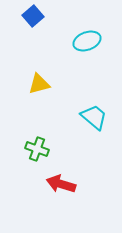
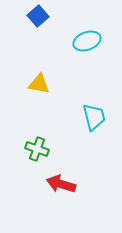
blue square: moved 5 px right
yellow triangle: rotated 25 degrees clockwise
cyan trapezoid: rotated 36 degrees clockwise
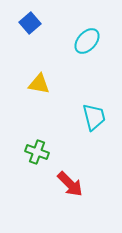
blue square: moved 8 px left, 7 px down
cyan ellipse: rotated 28 degrees counterclockwise
green cross: moved 3 px down
red arrow: moved 9 px right; rotated 152 degrees counterclockwise
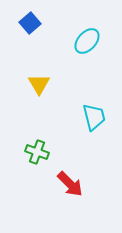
yellow triangle: rotated 50 degrees clockwise
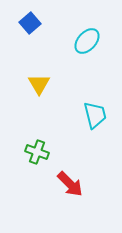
cyan trapezoid: moved 1 px right, 2 px up
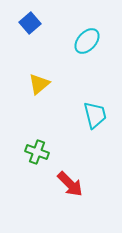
yellow triangle: rotated 20 degrees clockwise
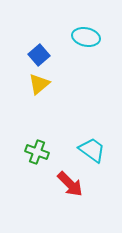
blue square: moved 9 px right, 32 px down
cyan ellipse: moved 1 px left, 4 px up; rotated 60 degrees clockwise
cyan trapezoid: moved 3 px left, 35 px down; rotated 40 degrees counterclockwise
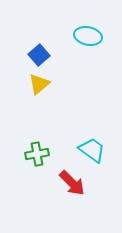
cyan ellipse: moved 2 px right, 1 px up
green cross: moved 2 px down; rotated 30 degrees counterclockwise
red arrow: moved 2 px right, 1 px up
